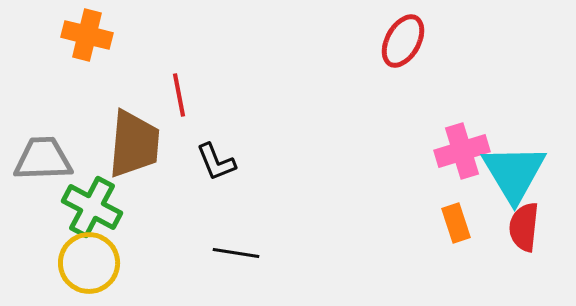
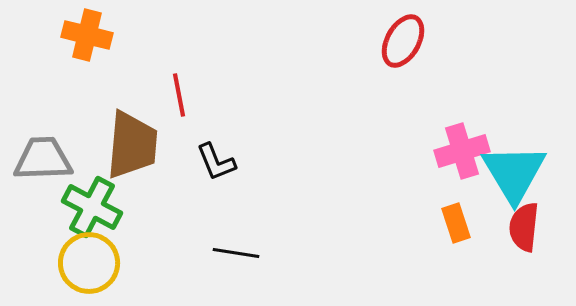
brown trapezoid: moved 2 px left, 1 px down
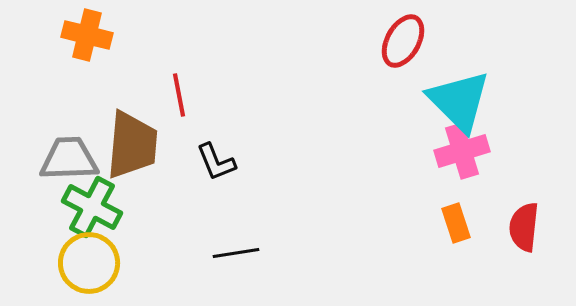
gray trapezoid: moved 26 px right
cyan triangle: moved 55 px left, 72 px up; rotated 14 degrees counterclockwise
black line: rotated 18 degrees counterclockwise
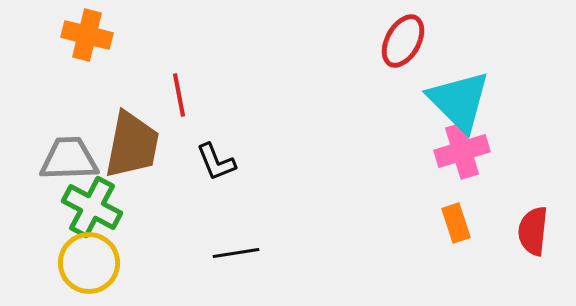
brown trapezoid: rotated 6 degrees clockwise
red semicircle: moved 9 px right, 4 px down
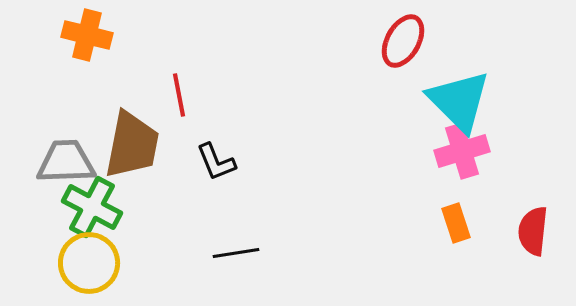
gray trapezoid: moved 3 px left, 3 px down
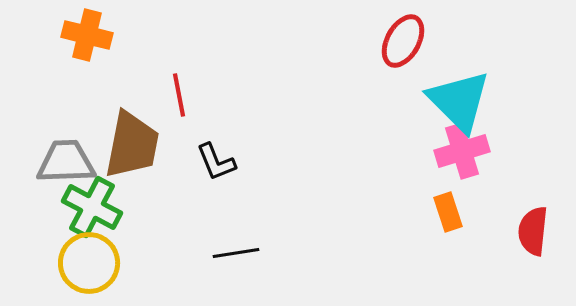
orange rectangle: moved 8 px left, 11 px up
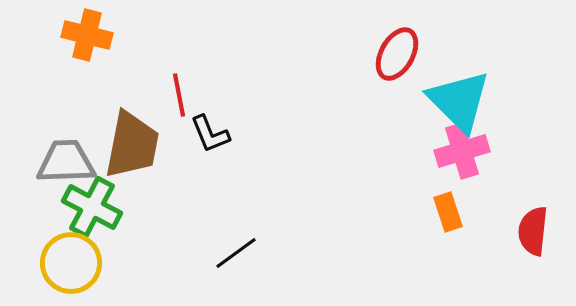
red ellipse: moved 6 px left, 13 px down
black L-shape: moved 6 px left, 28 px up
black line: rotated 27 degrees counterclockwise
yellow circle: moved 18 px left
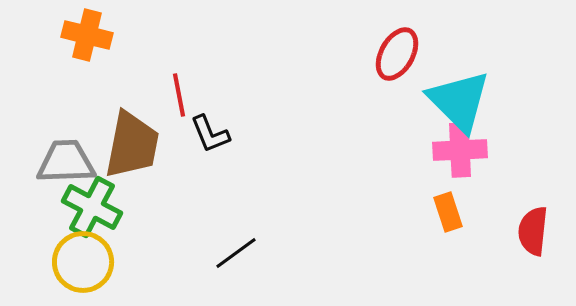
pink cross: moved 2 px left, 1 px up; rotated 14 degrees clockwise
yellow circle: moved 12 px right, 1 px up
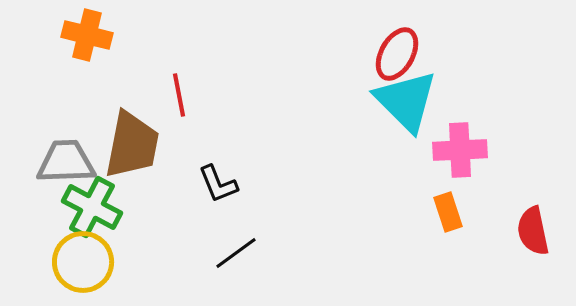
cyan triangle: moved 53 px left
black L-shape: moved 8 px right, 50 px down
red semicircle: rotated 18 degrees counterclockwise
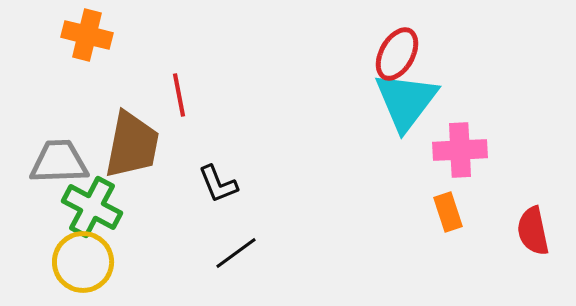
cyan triangle: rotated 22 degrees clockwise
gray trapezoid: moved 7 px left
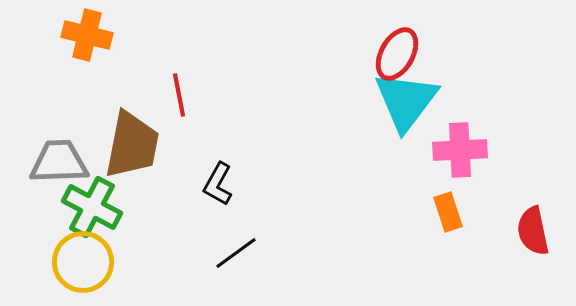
black L-shape: rotated 51 degrees clockwise
